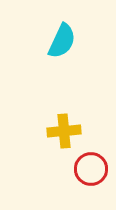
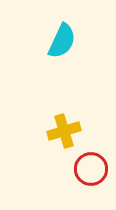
yellow cross: rotated 12 degrees counterclockwise
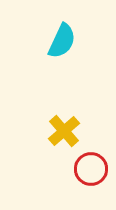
yellow cross: rotated 24 degrees counterclockwise
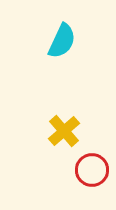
red circle: moved 1 px right, 1 px down
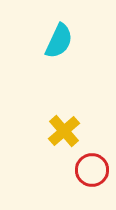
cyan semicircle: moved 3 px left
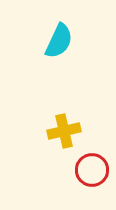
yellow cross: rotated 28 degrees clockwise
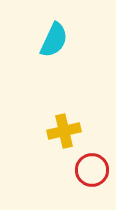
cyan semicircle: moved 5 px left, 1 px up
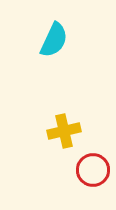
red circle: moved 1 px right
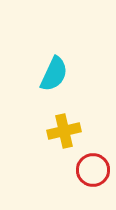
cyan semicircle: moved 34 px down
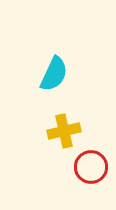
red circle: moved 2 px left, 3 px up
